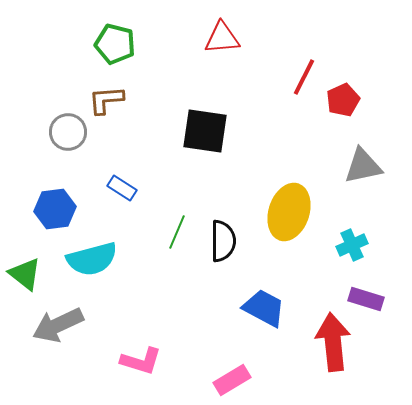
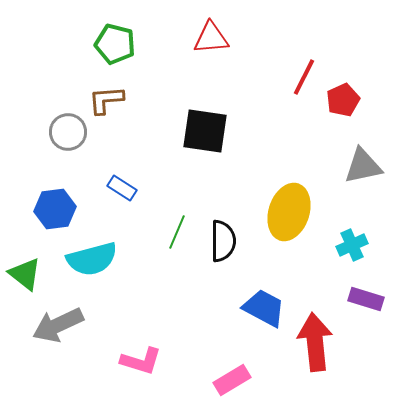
red triangle: moved 11 px left
red arrow: moved 18 px left
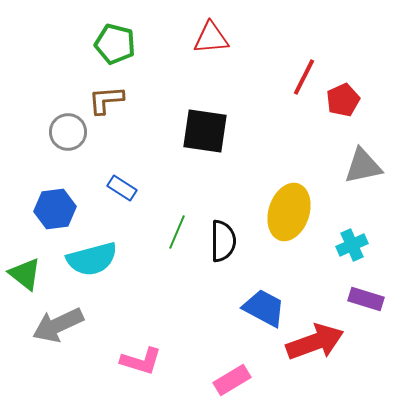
red arrow: rotated 76 degrees clockwise
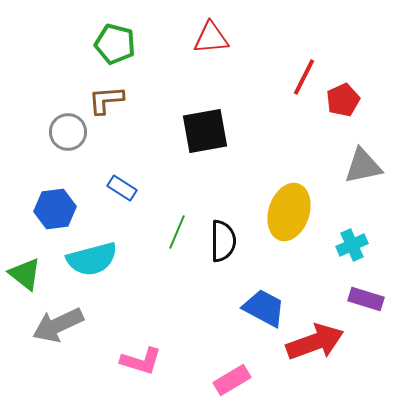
black square: rotated 18 degrees counterclockwise
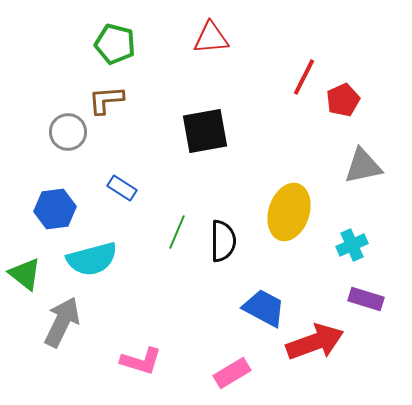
gray arrow: moved 4 px right, 3 px up; rotated 141 degrees clockwise
pink rectangle: moved 7 px up
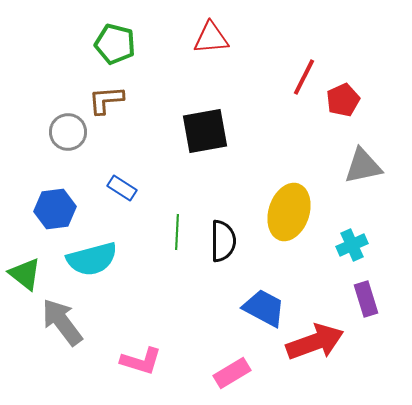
green line: rotated 20 degrees counterclockwise
purple rectangle: rotated 56 degrees clockwise
gray arrow: rotated 63 degrees counterclockwise
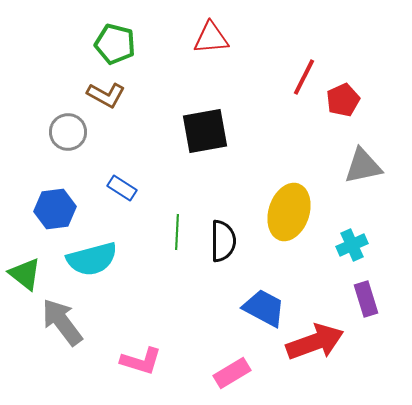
brown L-shape: moved 5 px up; rotated 147 degrees counterclockwise
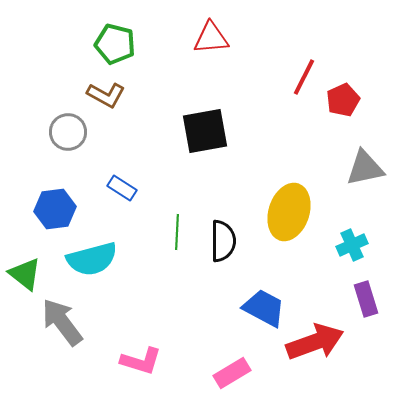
gray triangle: moved 2 px right, 2 px down
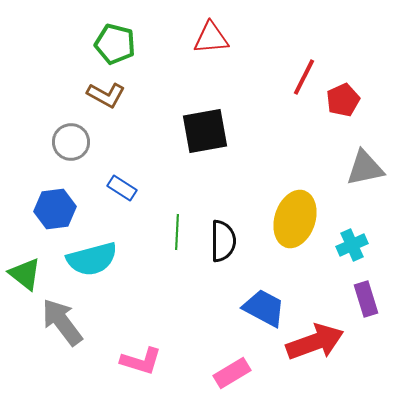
gray circle: moved 3 px right, 10 px down
yellow ellipse: moved 6 px right, 7 px down
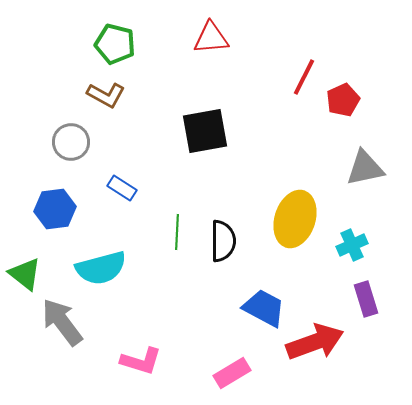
cyan semicircle: moved 9 px right, 9 px down
